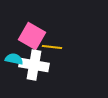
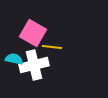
pink square: moved 1 px right, 3 px up
white cross: rotated 24 degrees counterclockwise
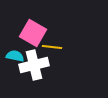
cyan semicircle: moved 1 px right, 3 px up
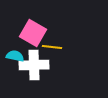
white cross: rotated 12 degrees clockwise
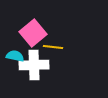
pink square: rotated 20 degrees clockwise
yellow line: moved 1 px right
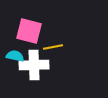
pink square: moved 4 px left, 2 px up; rotated 36 degrees counterclockwise
yellow line: rotated 18 degrees counterclockwise
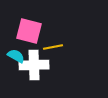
cyan semicircle: moved 1 px right; rotated 18 degrees clockwise
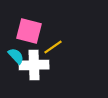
yellow line: rotated 24 degrees counterclockwise
cyan semicircle: rotated 18 degrees clockwise
